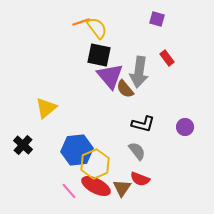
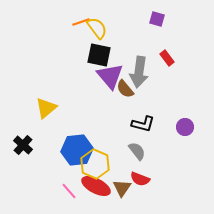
yellow hexagon: rotated 12 degrees counterclockwise
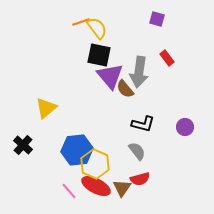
red semicircle: rotated 36 degrees counterclockwise
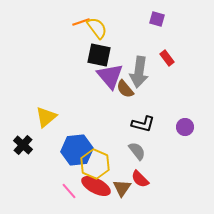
yellow triangle: moved 9 px down
red semicircle: rotated 60 degrees clockwise
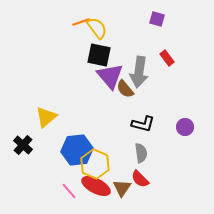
gray semicircle: moved 4 px right, 2 px down; rotated 30 degrees clockwise
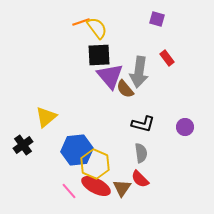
black square: rotated 15 degrees counterclockwise
black cross: rotated 12 degrees clockwise
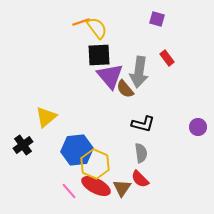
purple circle: moved 13 px right
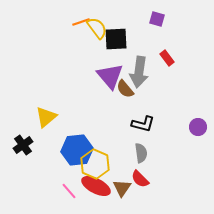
black square: moved 17 px right, 16 px up
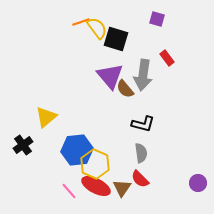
black square: rotated 20 degrees clockwise
gray arrow: moved 4 px right, 3 px down
purple circle: moved 56 px down
